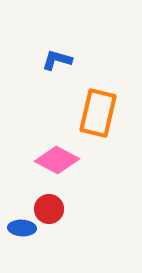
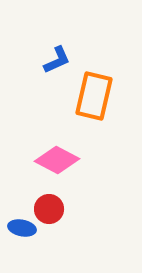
blue L-shape: rotated 140 degrees clockwise
orange rectangle: moved 4 px left, 17 px up
blue ellipse: rotated 8 degrees clockwise
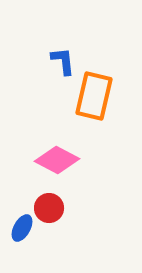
blue L-shape: moved 6 px right, 1 px down; rotated 72 degrees counterclockwise
red circle: moved 1 px up
blue ellipse: rotated 72 degrees counterclockwise
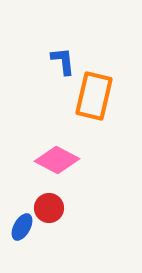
blue ellipse: moved 1 px up
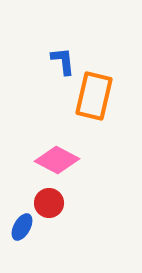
red circle: moved 5 px up
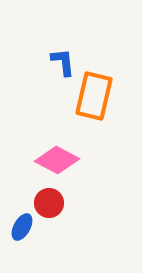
blue L-shape: moved 1 px down
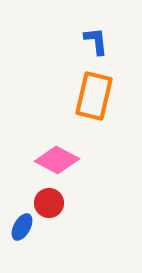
blue L-shape: moved 33 px right, 21 px up
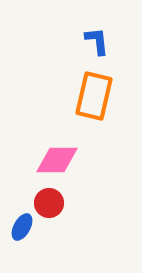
blue L-shape: moved 1 px right
pink diamond: rotated 27 degrees counterclockwise
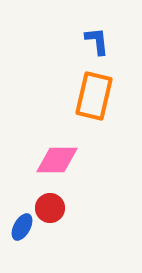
red circle: moved 1 px right, 5 px down
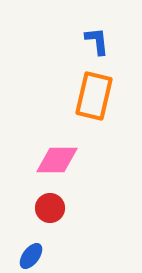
blue ellipse: moved 9 px right, 29 px down; rotated 8 degrees clockwise
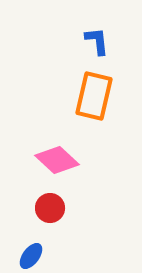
pink diamond: rotated 42 degrees clockwise
